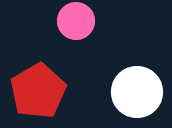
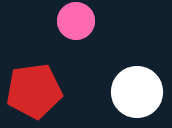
red pentagon: moved 4 px left; rotated 22 degrees clockwise
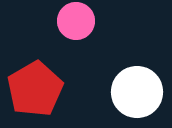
red pentagon: moved 1 px right, 2 px up; rotated 22 degrees counterclockwise
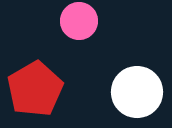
pink circle: moved 3 px right
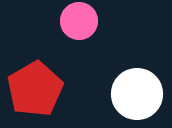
white circle: moved 2 px down
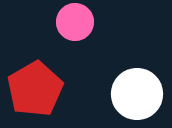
pink circle: moved 4 px left, 1 px down
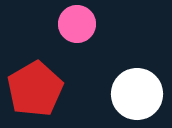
pink circle: moved 2 px right, 2 px down
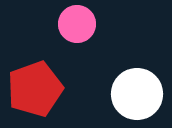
red pentagon: rotated 10 degrees clockwise
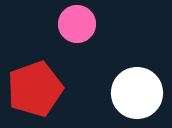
white circle: moved 1 px up
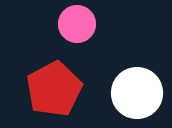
red pentagon: moved 19 px right; rotated 8 degrees counterclockwise
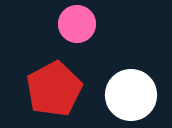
white circle: moved 6 px left, 2 px down
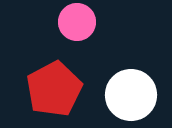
pink circle: moved 2 px up
